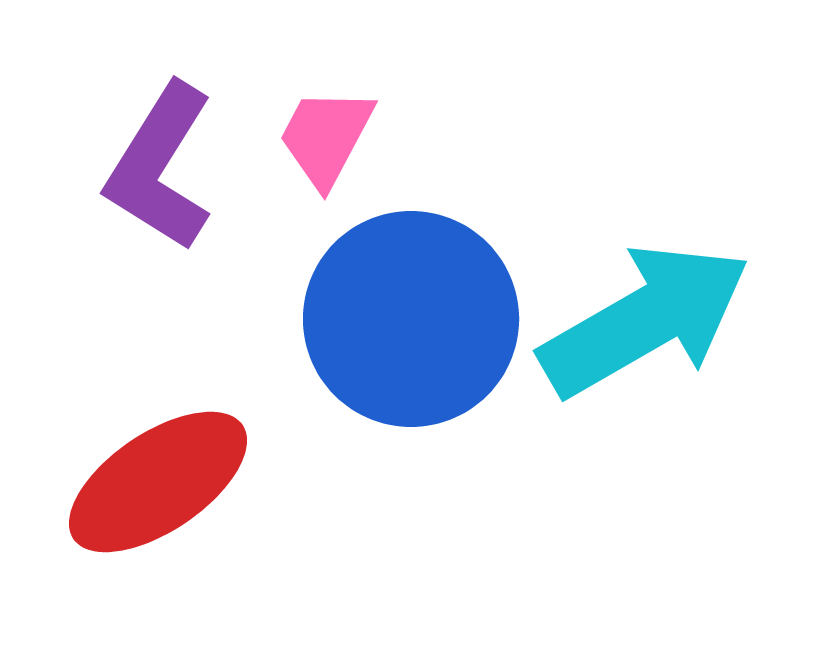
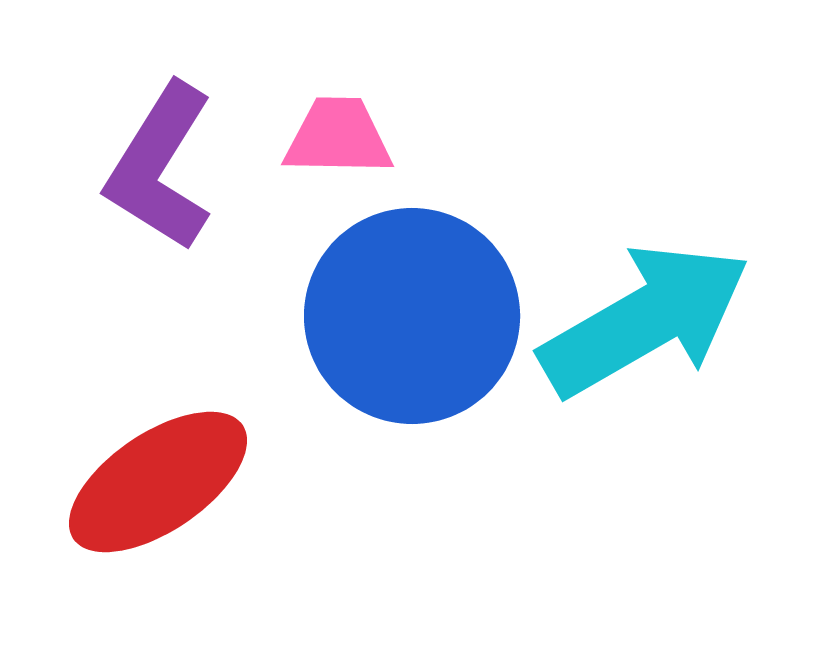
pink trapezoid: moved 12 px right; rotated 63 degrees clockwise
blue circle: moved 1 px right, 3 px up
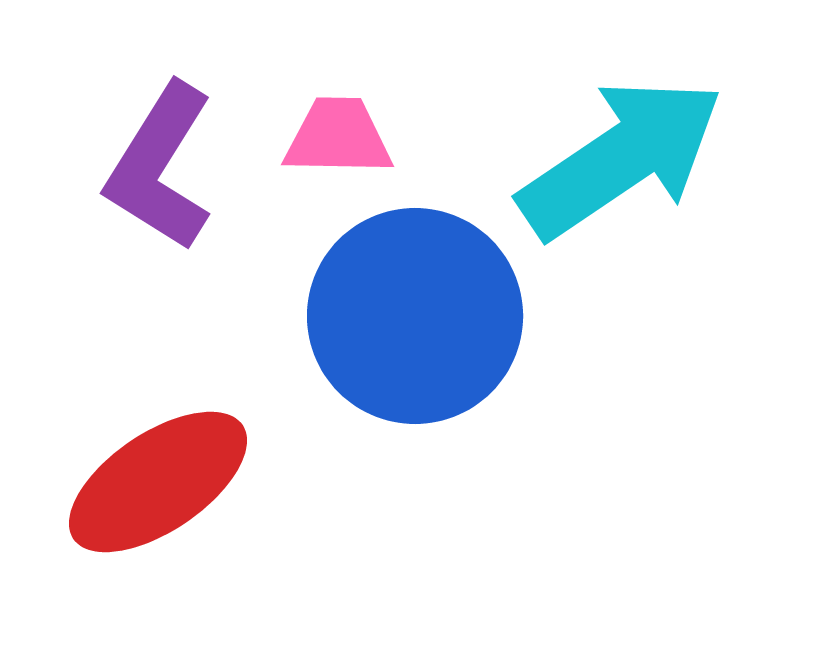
blue circle: moved 3 px right
cyan arrow: moved 24 px left, 162 px up; rotated 4 degrees counterclockwise
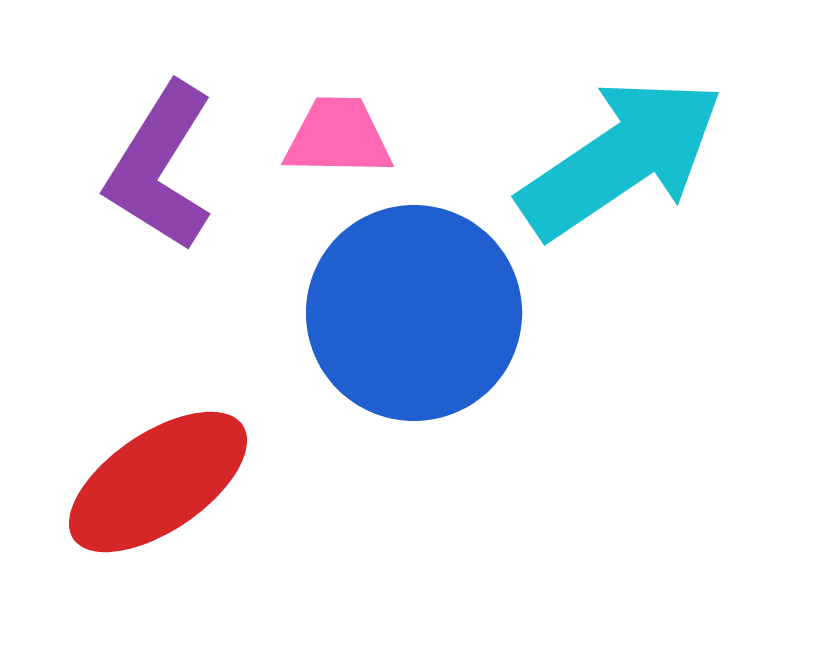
blue circle: moved 1 px left, 3 px up
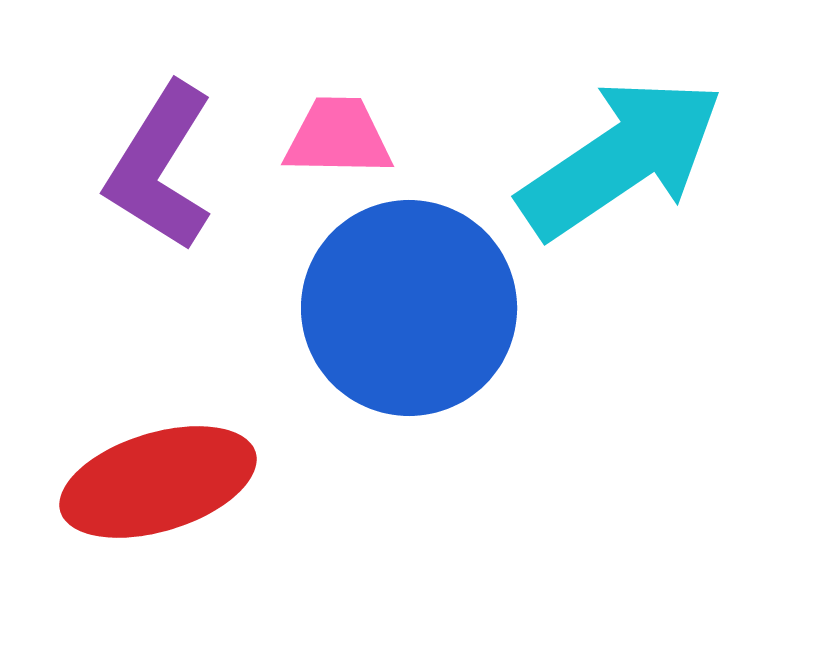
blue circle: moved 5 px left, 5 px up
red ellipse: rotated 17 degrees clockwise
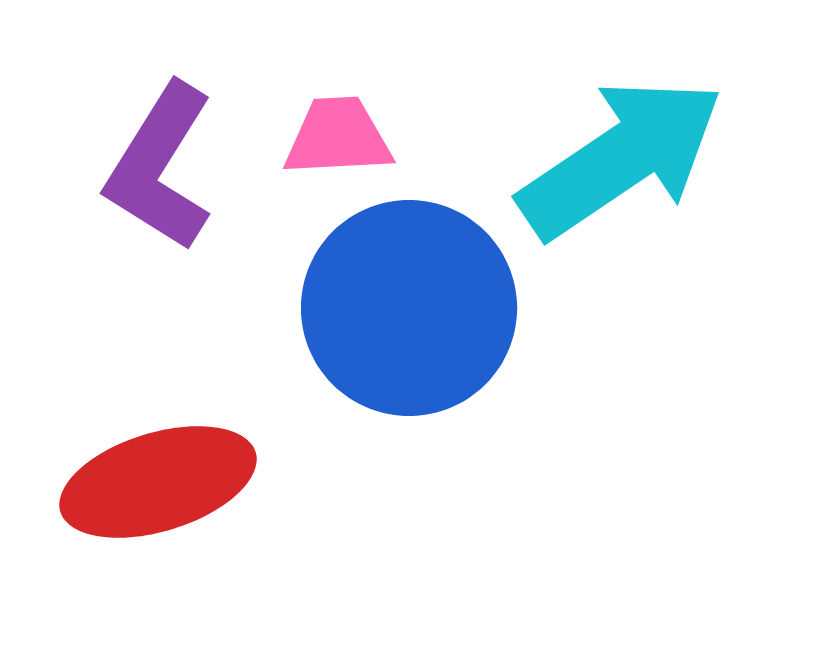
pink trapezoid: rotated 4 degrees counterclockwise
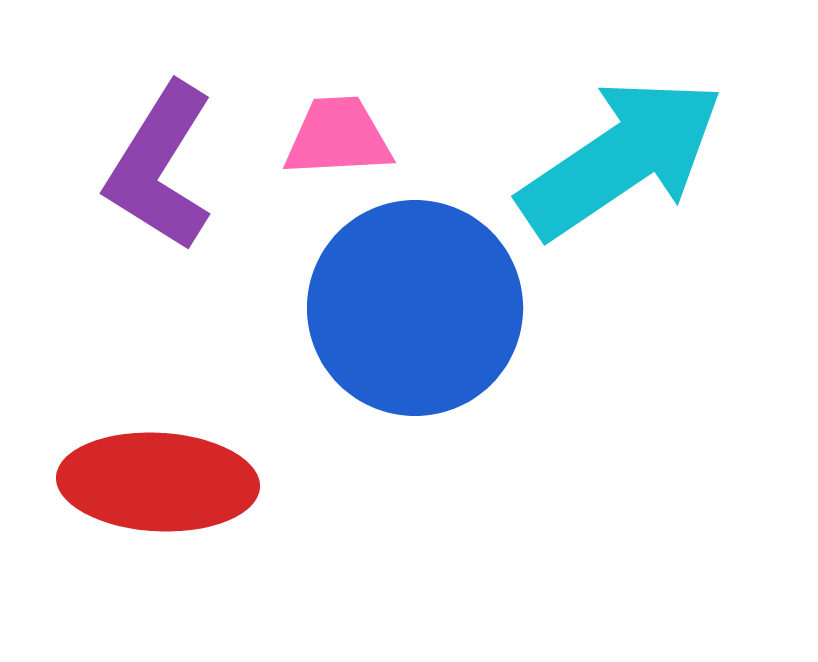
blue circle: moved 6 px right
red ellipse: rotated 20 degrees clockwise
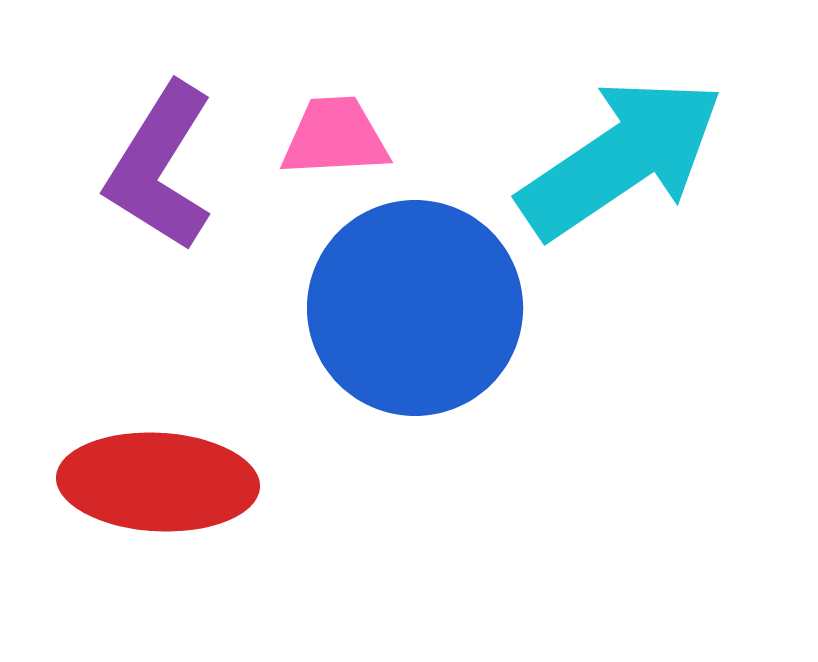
pink trapezoid: moved 3 px left
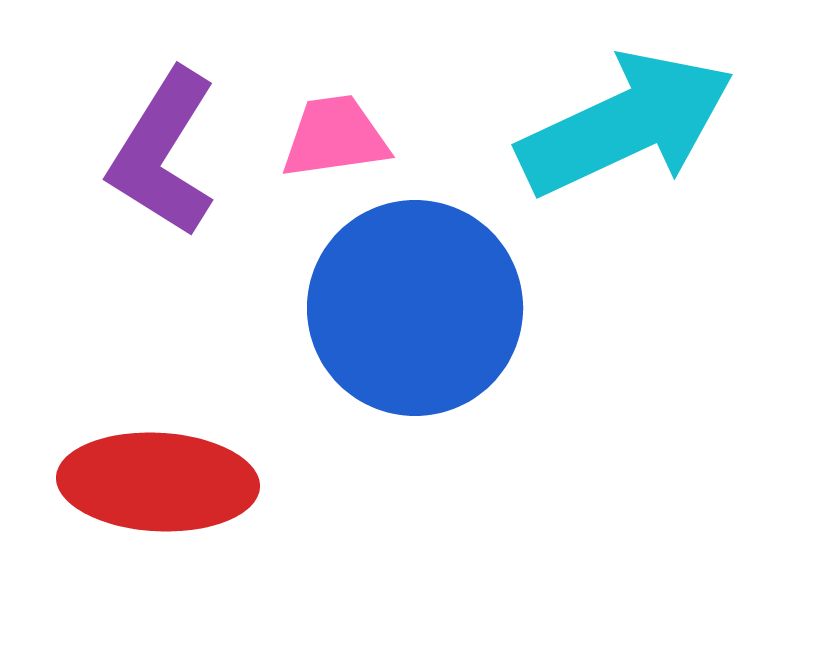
pink trapezoid: rotated 5 degrees counterclockwise
cyan arrow: moved 5 px right, 34 px up; rotated 9 degrees clockwise
purple L-shape: moved 3 px right, 14 px up
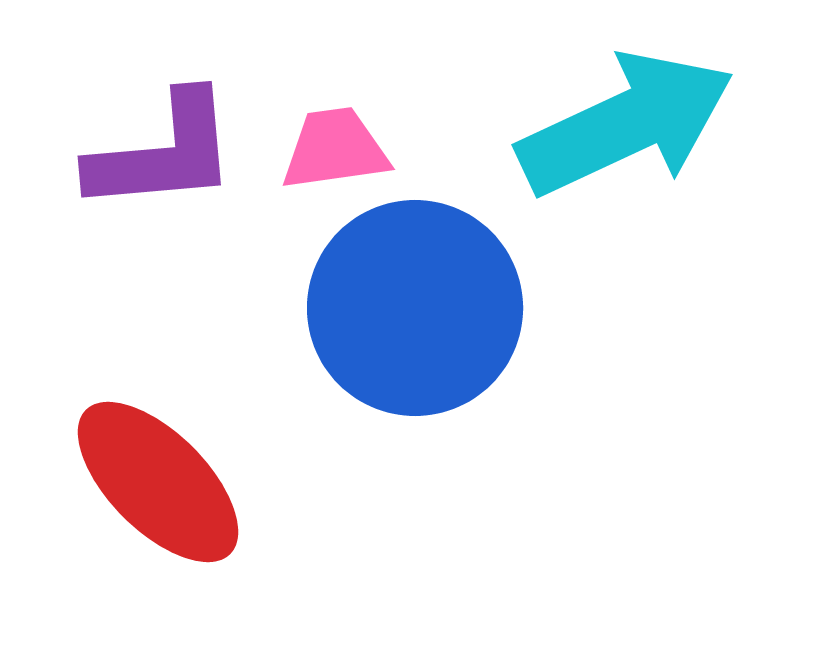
pink trapezoid: moved 12 px down
purple L-shape: rotated 127 degrees counterclockwise
red ellipse: rotated 42 degrees clockwise
